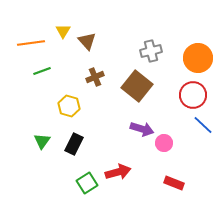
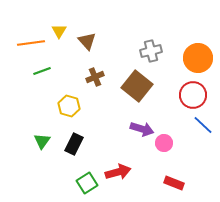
yellow triangle: moved 4 px left
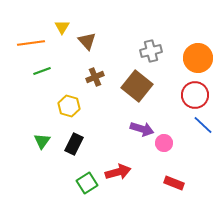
yellow triangle: moved 3 px right, 4 px up
red circle: moved 2 px right
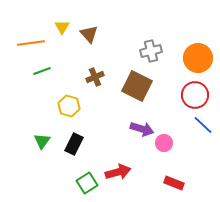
brown triangle: moved 2 px right, 7 px up
brown square: rotated 12 degrees counterclockwise
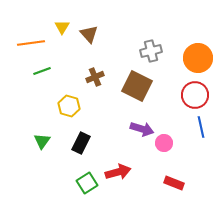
blue line: moved 2 px left, 2 px down; rotated 35 degrees clockwise
black rectangle: moved 7 px right, 1 px up
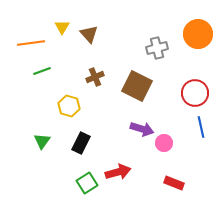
gray cross: moved 6 px right, 3 px up
orange circle: moved 24 px up
red circle: moved 2 px up
